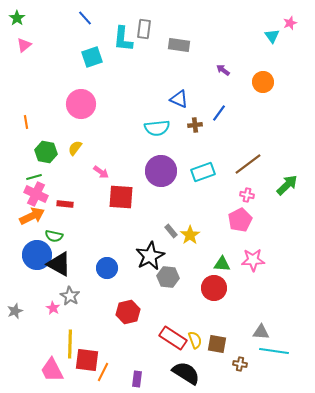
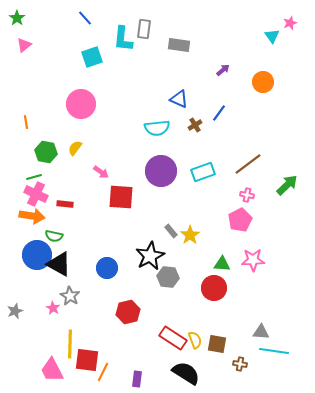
purple arrow at (223, 70): rotated 104 degrees clockwise
brown cross at (195, 125): rotated 24 degrees counterclockwise
orange arrow at (32, 216): rotated 35 degrees clockwise
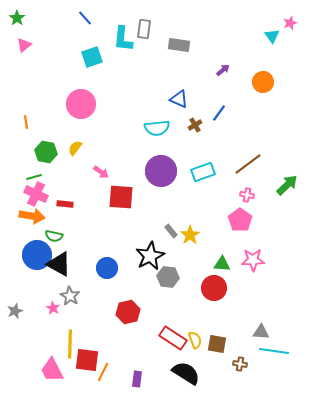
pink pentagon at (240, 220): rotated 10 degrees counterclockwise
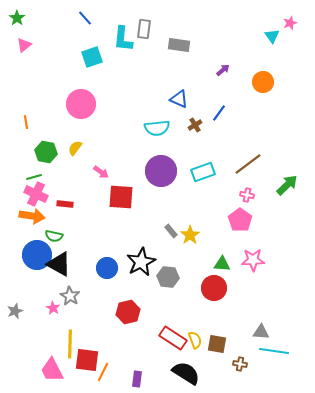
black star at (150, 256): moved 9 px left, 6 px down
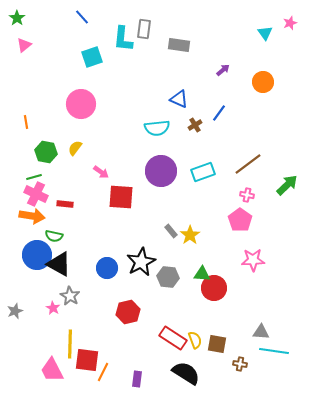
blue line at (85, 18): moved 3 px left, 1 px up
cyan triangle at (272, 36): moved 7 px left, 3 px up
green triangle at (222, 264): moved 20 px left, 10 px down
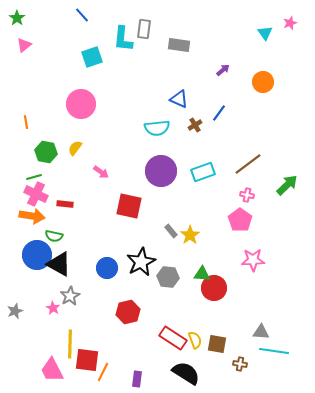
blue line at (82, 17): moved 2 px up
red square at (121, 197): moved 8 px right, 9 px down; rotated 8 degrees clockwise
gray star at (70, 296): rotated 12 degrees clockwise
